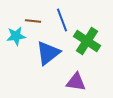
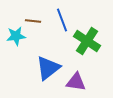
blue triangle: moved 15 px down
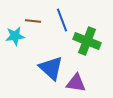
cyan star: moved 1 px left
green cross: rotated 12 degrees counterclockwise
blue triangle: moved 3 px right; rotated 40 degrees counterclockwise
purple triangle: moved 1 px down
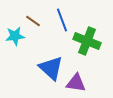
brown line: rotated 28 degrees clockwise
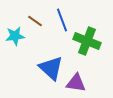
brown line: moved 2 px right
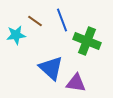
cyan star: moved 1 px right, 1 px up
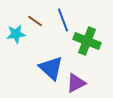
blue line: moved 1 px right
cyan star: moved 1 px up
purple triangle: rotated 35 degrees counterclockwise
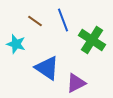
cyan star: moved 10 px down; rotated 24 degrees clockwise
green cross: moved 5 px right, 1 px up; rotated 12 degrees clockwise
blue triangle: moved 4 px left; rotated 8 degrees counterclockwise
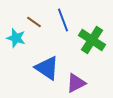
brown line: moved 1 px left, 1 px down
cyan star: moved 6 px up
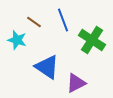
cyan star: moved 1 px right, 2 px down
blue triangle: moved 1 px up
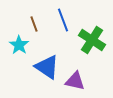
brown line: moved 2 px down; rotated 35 degrees clockwise
cyan star: moved 2 px right, 5 px down; rotated 18 degrees clockwise
purple triangle: moved 1 px left, 2 px up; rotated 40 degrees clockwise
